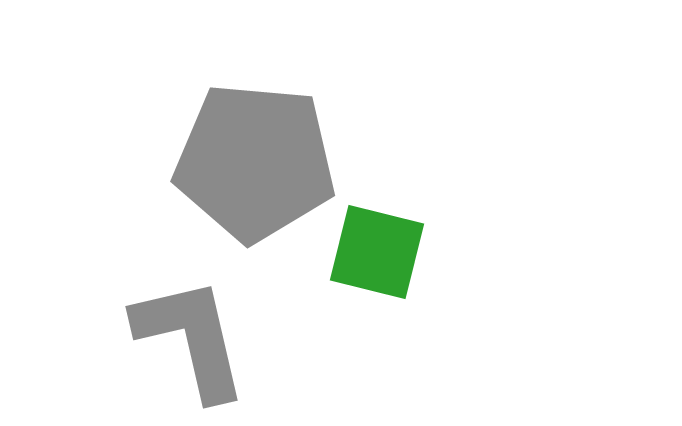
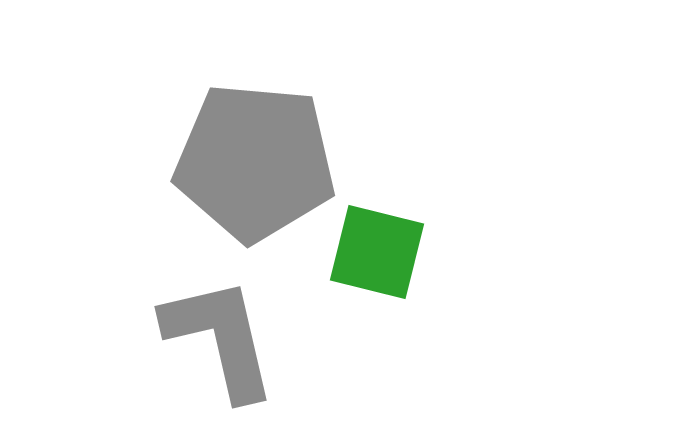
gray L-shape: moved 29 px right
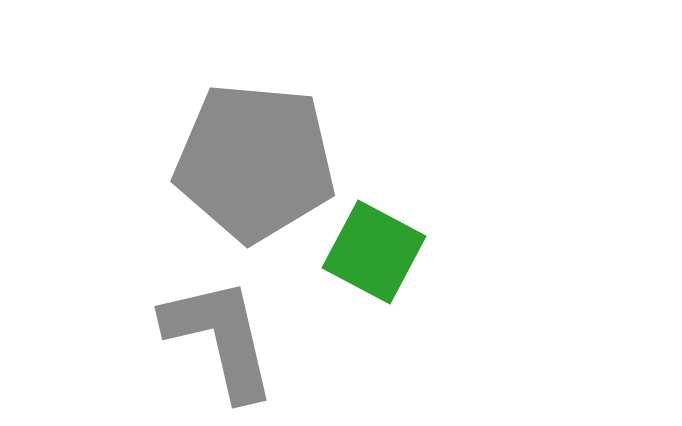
green square: moved 3 px left; rotated 14 degrees clockwise
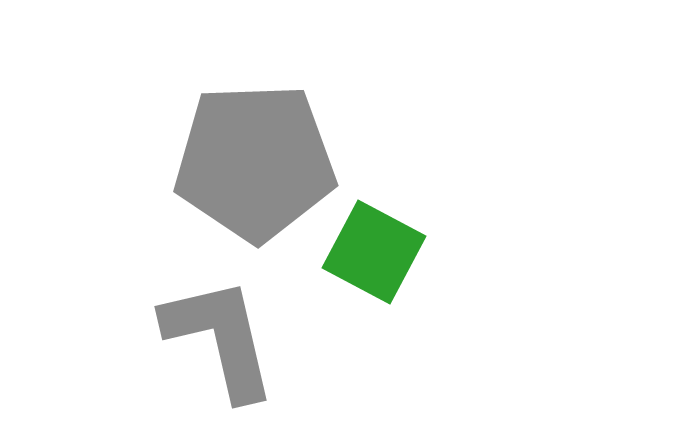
gray pentagon: rotated 7 degrees counterclockwise
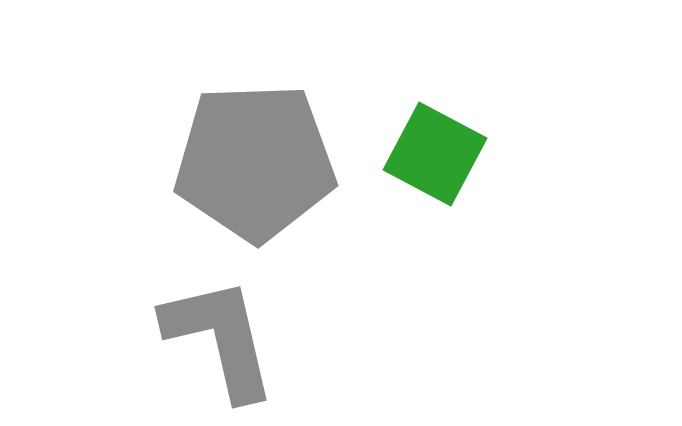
green square: moved 61 px right, 98 px up
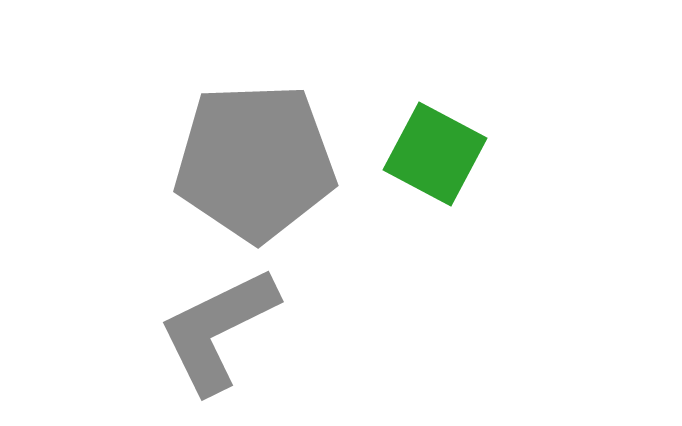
gray L-shape: moved 2 px left, 8 px up; rotated 103 degrees counterclockwise
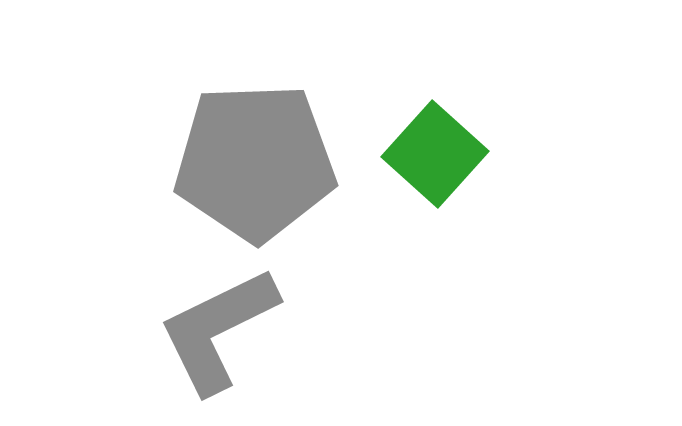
green square: rotated 14 degrees clockwise
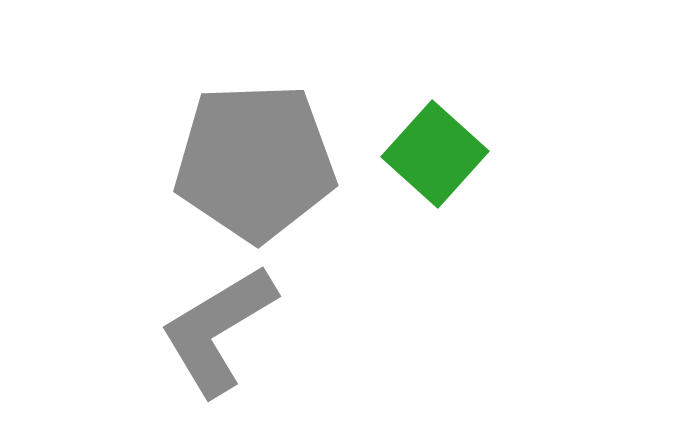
gray L-shape: rotated 5 degrees counterclockwise
